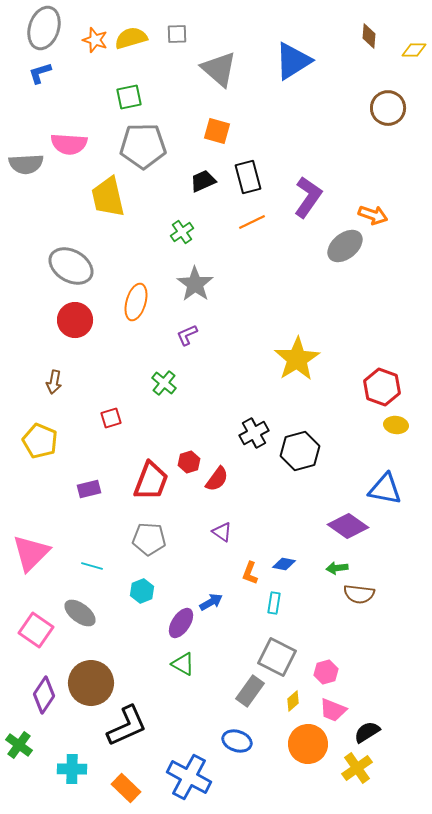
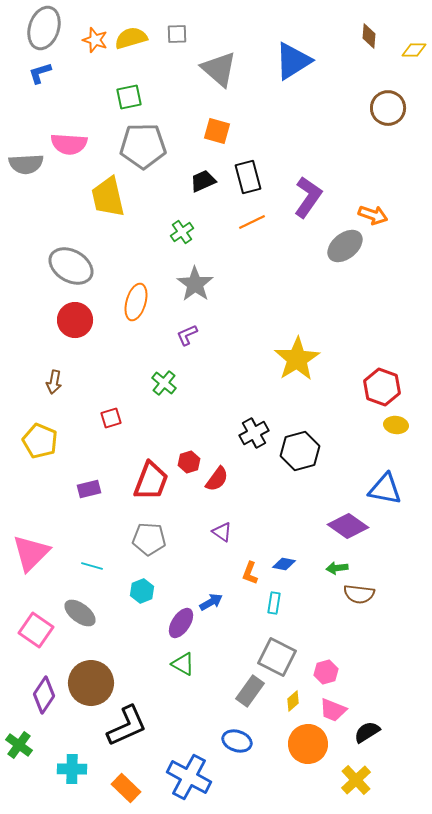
yellow cross at (357, 768): moved 1 px left, 12 px down; rotated 8 degrees counterclockwise
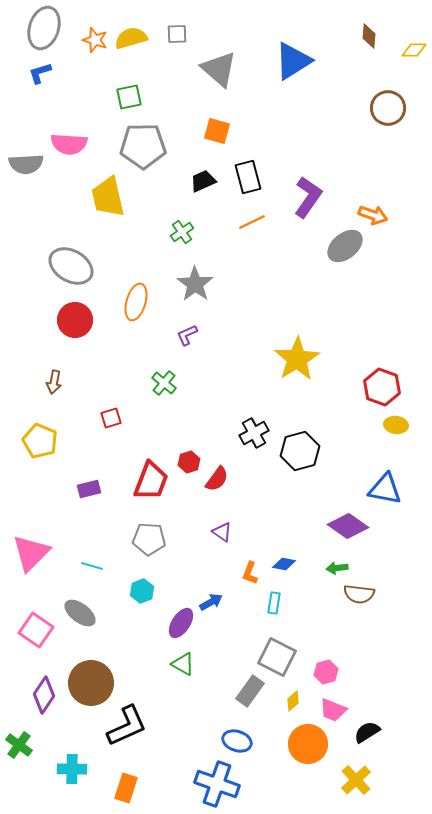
blue cross at (189, 777): moved 28 px right, 7 px down; rotated 9 degrees counterclockwise
orange rectangle at (126, 788): rotated 64 degrees clockwise
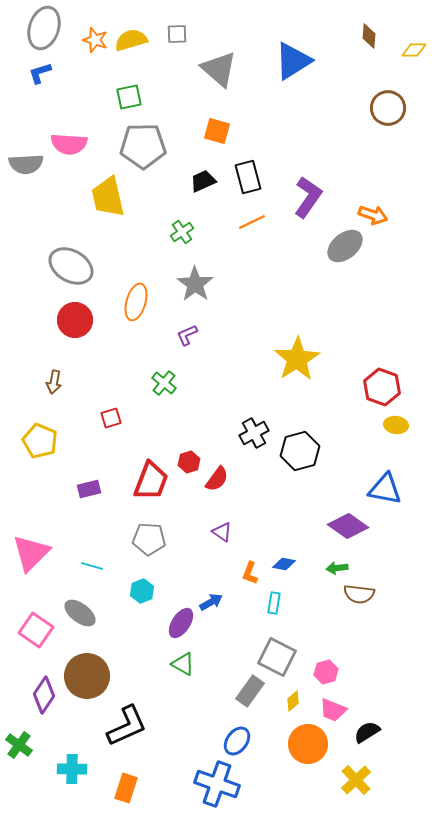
yellow semicircle at (131, 38): moved 2 px down
brown circle at (91, 683): moved 4 px left, 7 px up
blue ellipse at (237, 741): rotated 72 degrees counterclockwise
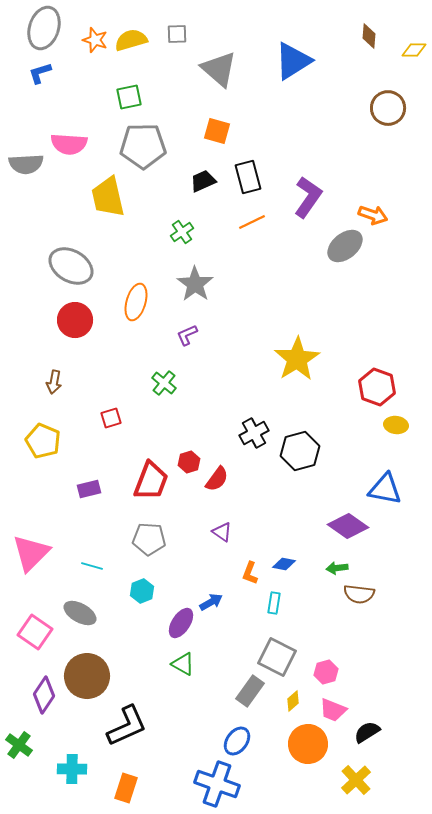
red hexagon at (382, 387): moved 5 px left
yellow pentagon at (40, 441): moved 3 px right
gray ellipse at (80, 613): rotated 8 degrees counterclockwise
pink square at (36, 630): moved 1 px left, 2 px down
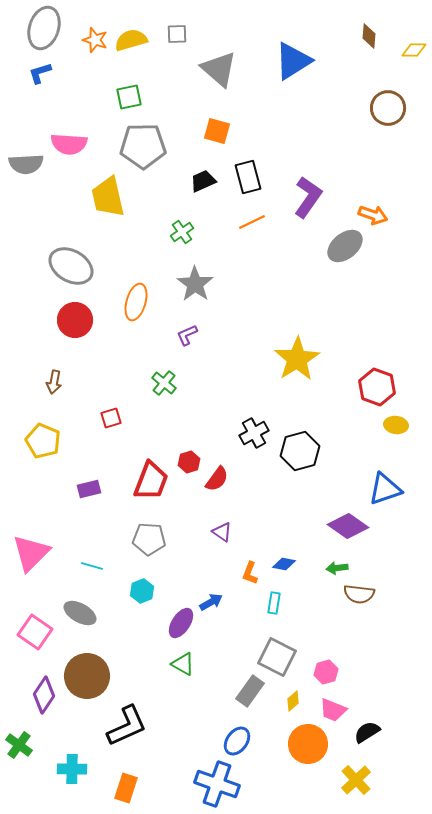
blue triangle at (385, 489): rotated 30 degrees counterclockwise
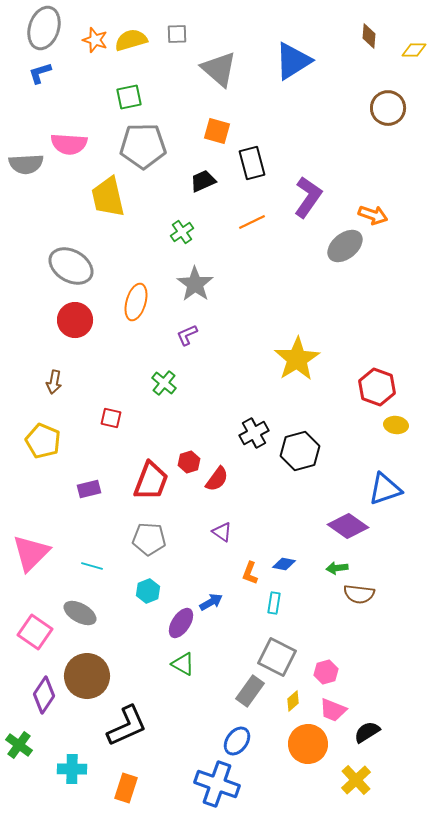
black rectangle at (248, 177): moved 4 px right, 14 px up
red square at (111, 418): rotated 30 degrees clockwise
cyan hexagon at (142, 591): moved 6 px right
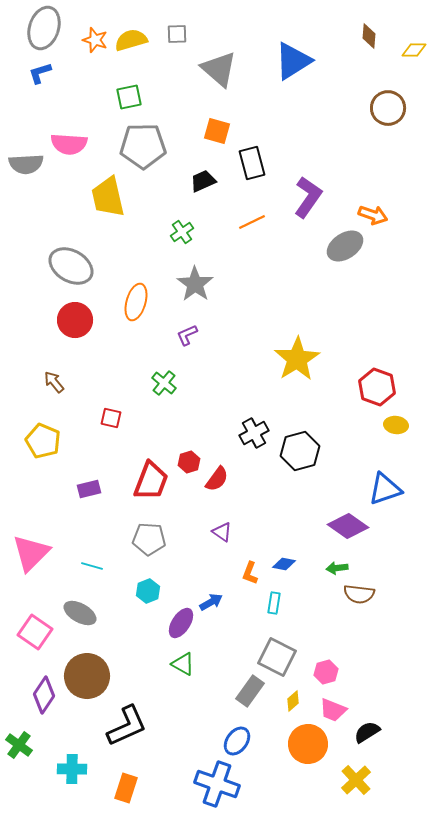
gray ellipse at (345, 246): rotated 6 degrees clockwise
brown arrow at (54, 382): rotated 130 degrees clockwise
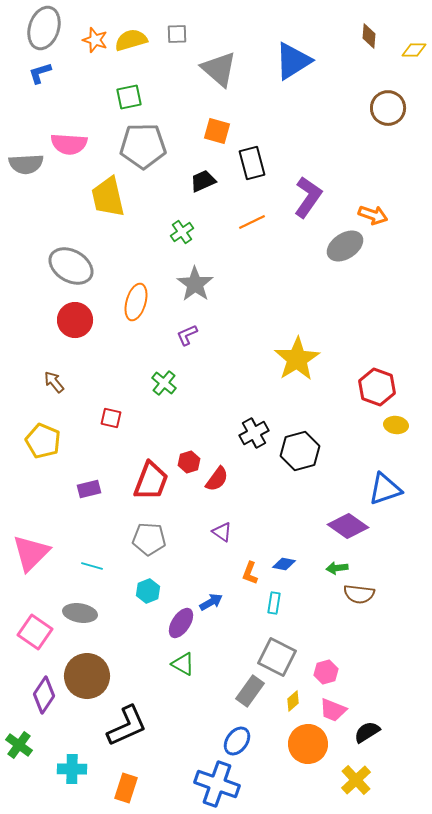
gray ellipse at (80, 613): rotated 20 degrees counterclockwise
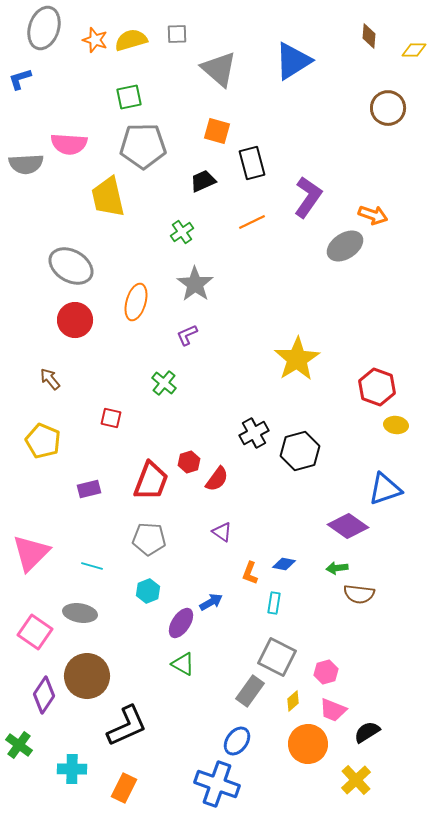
blue L-shape at (40, 73): moved 20 px left, 6 px down
brown arrow at (54, 382): moved 4 px left, 3 px up
orange rectangle at (126, 788): moved 2 px left; rotated 8 degrees clockwise
